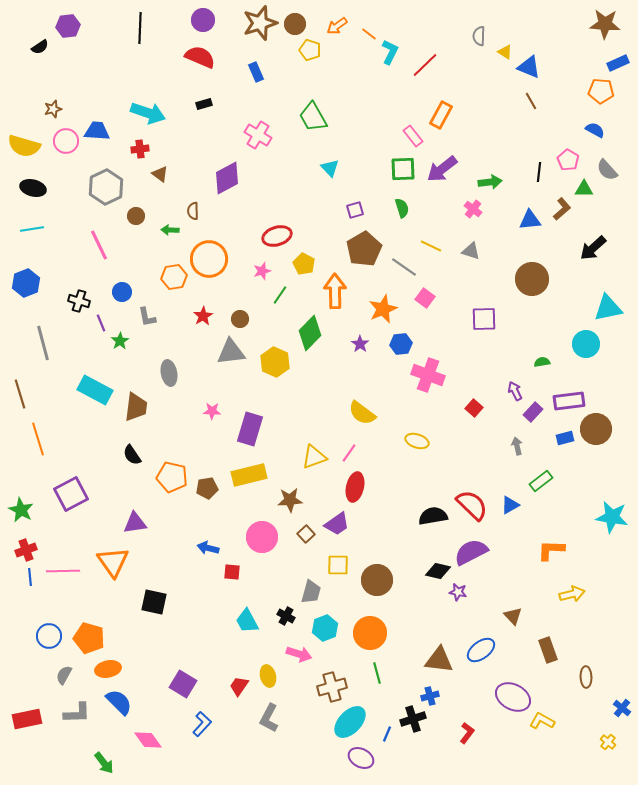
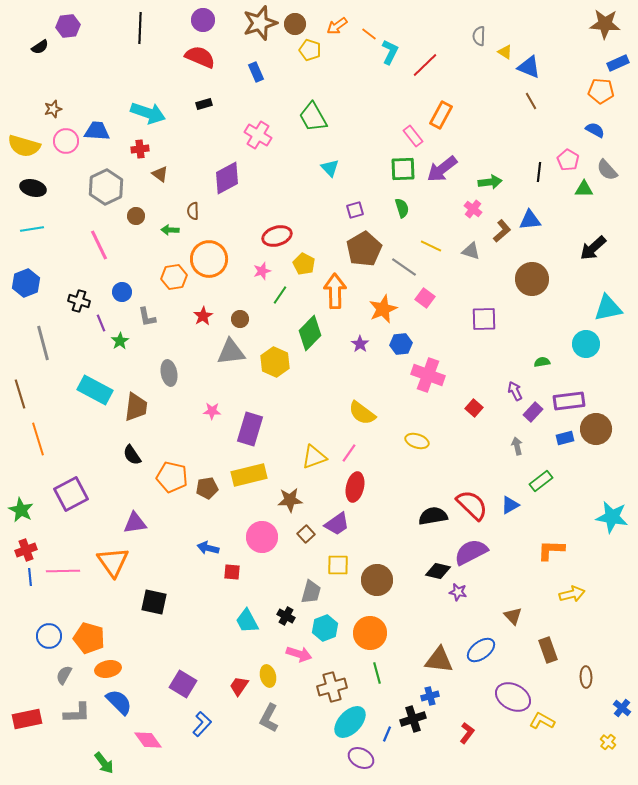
brown L-shape at (562, 209): moved 60 px left, 22 px down
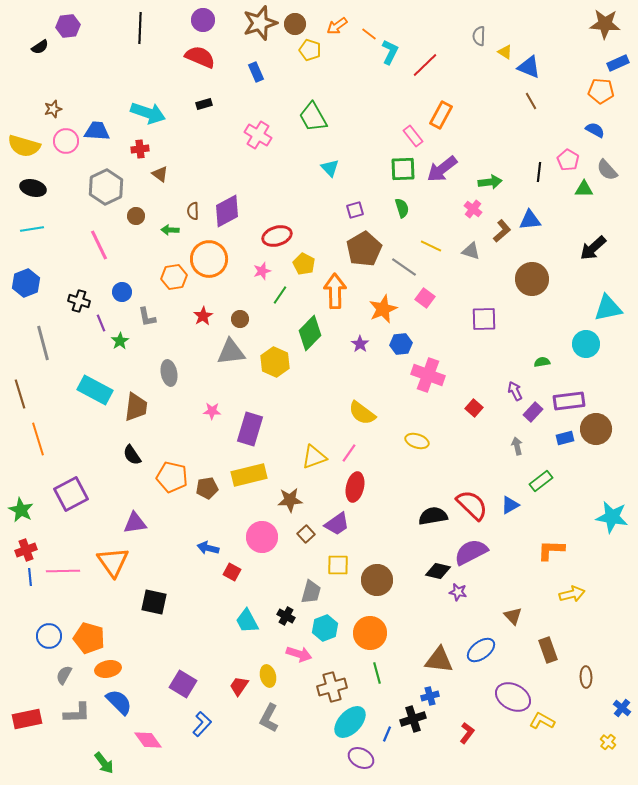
purple diamond at (227, 178): moved 33 px down
red square at (232, 572): rotated 24 degrees clockwise
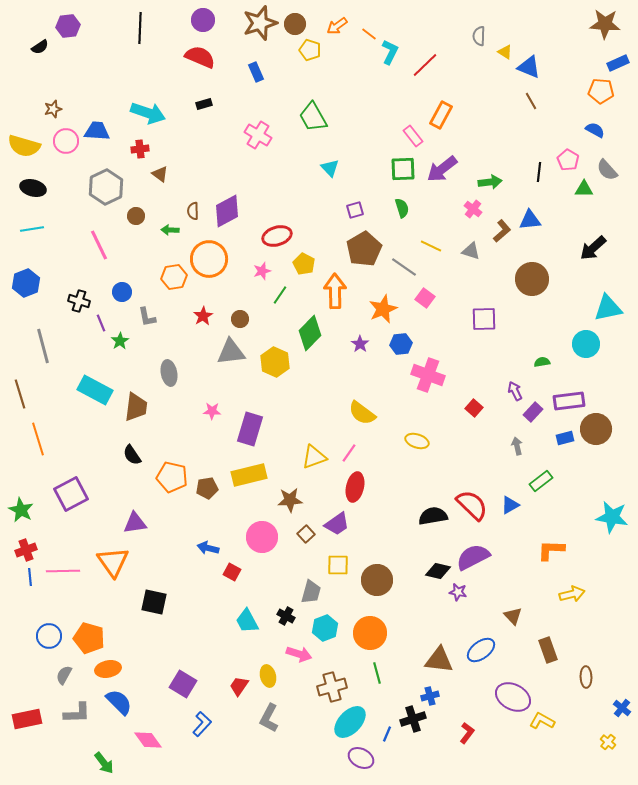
gray line at (43, 343): moved 3 px down
purple semicircle at (471, 552): moved 2 px right, 5 px down
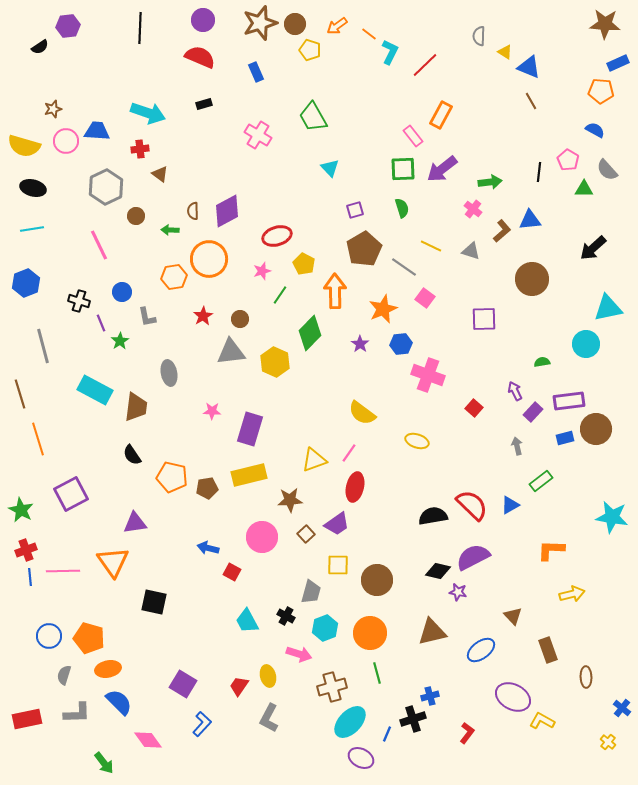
yellow triangle at (314, 457): moved 3 px down
brown triangle at (439, 660): moved 7 px left, 28 px up; rotated 20 degrees counterclockwise
gray semicircle at (64, 675): rotated 12 degrees counterclockwise
